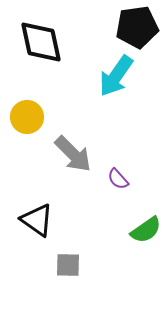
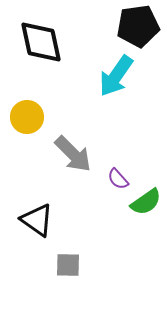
black pentagon: moved 1 px right, 1 px up
green semicircle: moved 28 px up
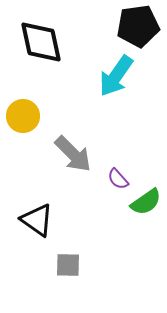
yellow circle: moved 4 px left, 1 px up
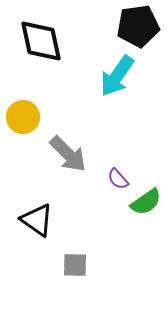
black diamond: moved 1 px up
cyan arrow: moved 1 px right
yellow circle: moved 1 px down
gray arrow: moved 5 px left
gray square: moved 7 px right
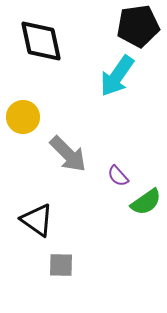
purple semicircle: moved 3 px up
gray square: moved 14 px left
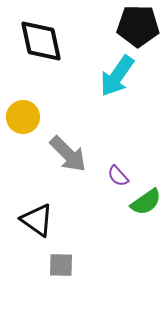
black pentagon: rotated 9 degrees clockwise
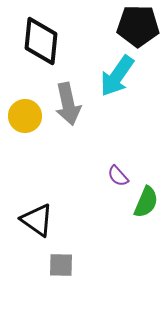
black diamond: rotated 18 degrees clockwise
yellow circle: moved 2 px right, 1 px up
gray arrow: moved 50 px up; rotated 33 degrees clockwise
green semicircle: rotated 32 degrees counterclockwise
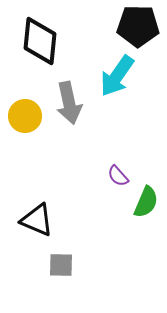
black diamond: moved 1 px left
gray arrow: moved 1 px right, 1 px up
black triangle: rotated 12 degrees counterclockwise
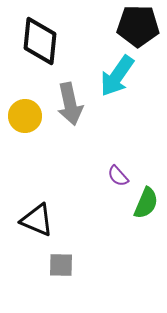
gray arrow: moved 1 px right, 1 px down
green semicircle: moved 1 px down
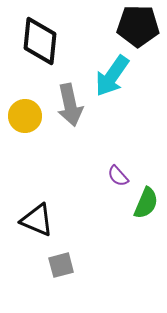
cyan arrow: moved 5 px left
gray arrow: moved 1 px down
gray square: rotated 16 degrees counterclockwise
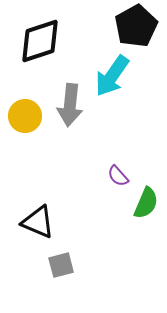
black pentagon: moved 2 px left; rotated 30 degrees counterclockwise
black diamond: rotated 66 degrees clockwise
gray arrow: rotated 18 degrees clockwise
black triangle: moved 1 px right, 2 px down
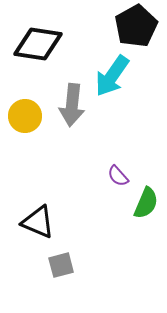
black diamond: moved 2 px left, 3 px down; rotated 27 degrees clockwise
gray arrow: moved 2 px right
